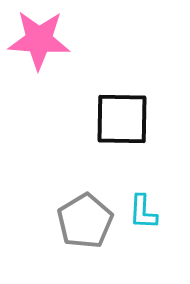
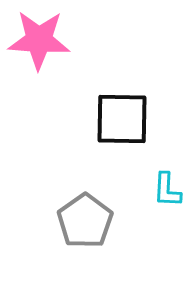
cyan L-shape: moved 24 px right, 22 px up
gray pentagon: rotated 4 degrees counterclockwise
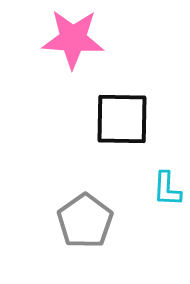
pink star: moved 34 px right, 1 px up
cyan L-shape: moved 1 px up
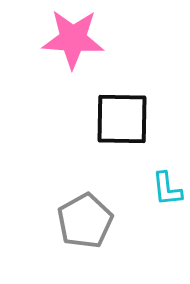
cyan L-shape: rotated 9 degrees counterclockwise
gray pentagon: rotated 6 degrees clockwise
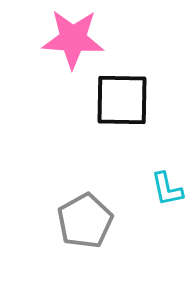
black square: moved 19 px up
cyan L-shape: rotated 6 degrees counterclockwise
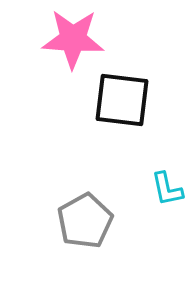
black square: rotated 6 degrees clockwise
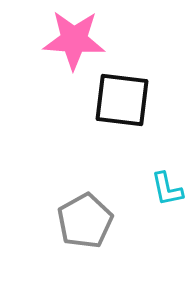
pink star: moved 1 px right, 1 px down
